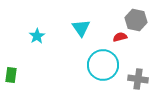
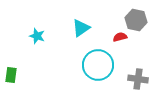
cyan triangle: rotated 30 degrees clockwise
cyan star: rotated 21 degrees counterclockwise
cyan circle: moved 5 px left
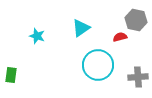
gray cross: moved 2 px up; rotated 12 degrees counterclockwise
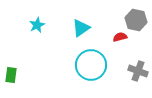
cyan star: moved 11 px up; rotated 28 degrees clockwise
cyan circle: moved 7 px left
gray cross: moved 6 px up; rotated 24 degrees clockwise
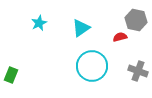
cyan star: moved 2 px right, 2 px up
cyan circle: moved 1 px right, 1 px down
green rectangle: rotated 14 degrees clockwise
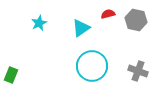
red semicircle: moved 12 px left, 23 px up
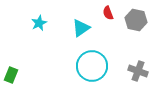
red semicircle: moved 1 px up; rotated 96 degrees counterclockwise
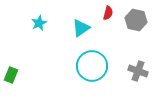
red semicircle: rotated 144 degrees counterclockwise
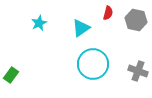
cyan circle: moved 1 px right, 2 px up
green rectangle: rotated 14 degrees clockwise
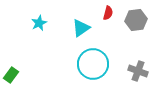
gray hexagon: rotated 20 degrees counterclockwise
